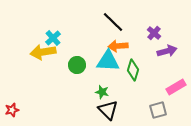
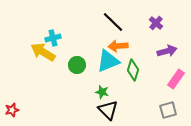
purple cross: moved 2 px right, 10 px up
cyan cross: rotated 28 degrees clockwise
yellow arrow: rotated 40 degrees clockwise
cyan triangle: rotated 25 degrees counterclockwise
pink rectangle: moved 8 px up; rotated 24 degrees counterclockwise
gray square: moved 10 px right
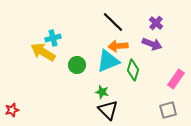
purple arrow: moved 15 px left, 7 px up; rotated 36 degrees clockwise
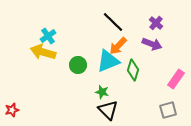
cyan cross: moved 5 px left, 2 px up; rotated 21 degrees counterclockwise
orange arrow: rotated 42 degrees counterclockwise
yellow arrow: rotated 15 degrees counterclockwise
green circle: moved 1 px right
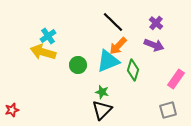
purple arrow: moved 2 px right, 1 px down
black triangle: moved 6 px left; rotated 30 degrees clockwise
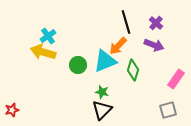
black line: moved 13 px right; rotated 30 degrees clockwise
cyan triangle: moved 3 px left
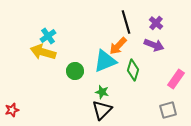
green circle: moved 3 px left, 6 px down
